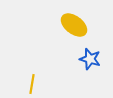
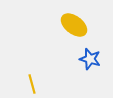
yellow line: rotated 24 degrees counterclockwise
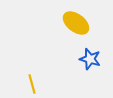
yellow ellipse: moved 2 px right, 2 px up
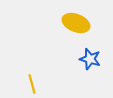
yellow ellipse: rotated 16 degrees counterclockwise
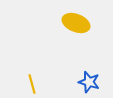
blue star: moved 1 px left, 23 px down
